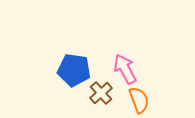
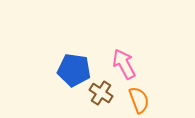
pink arrow: moved 1 px left, 5 px up
brown cross: rotated 15 degrees counterclockwise
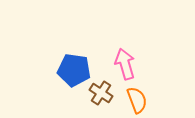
pink arrow: moved 1 px right; rotated 12 degrees clockwise
orange semicircle: moved 2 px left
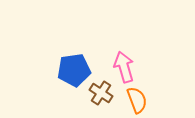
pink arrow: moved 1 px left, 3 px down
blue pentagon: rotated 16 degrees counterclockwise
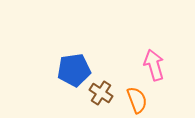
pink arrow: moved 30 px right, 2 px up
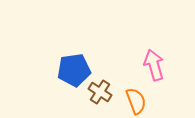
brown cross: moved 1 px left, 1 px up
orange semicircle: moved 1 px left, 1 px down
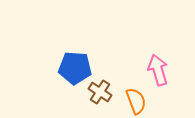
pink arrow: moved 4 px right, 5 px down
blue pentagon: moved 1 px right, 2 px up; rotated 12 degrees clockwise
